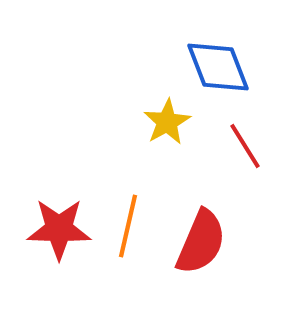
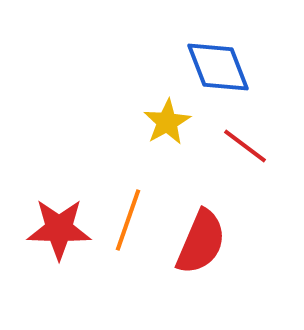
red line: rotated 21 degrees counterclockwise
orange line: moved 6 px up; rotated 6 degrees clockwise
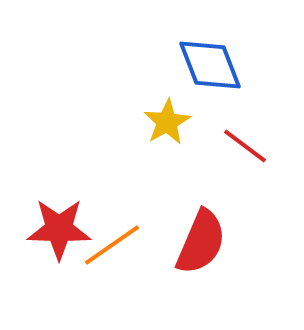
blue diamond: moved 8 px left, 2 px up
orange line: moved 16 px left, 25 px down; rotated 36 degrees clockwise
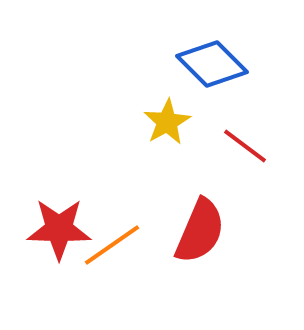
blue diamond: moved 2 px right, 1 px up; rotated 24 degrees counterclockwise
red semicircle: moved 1 px left, 11 px up
